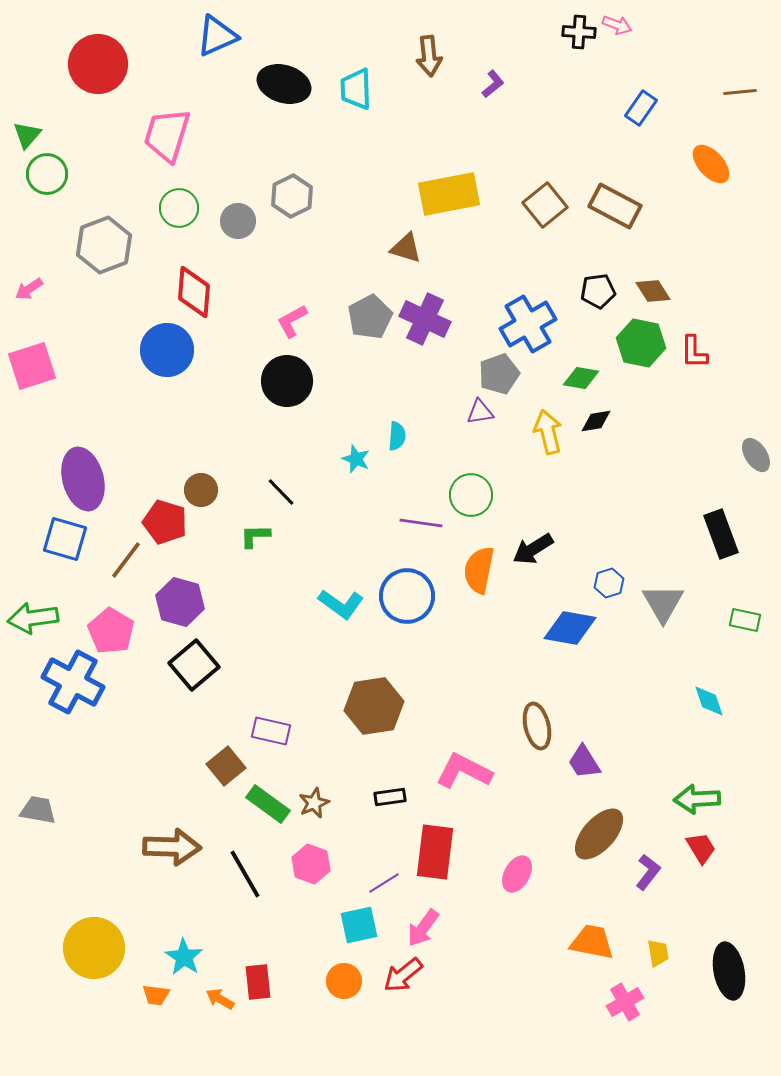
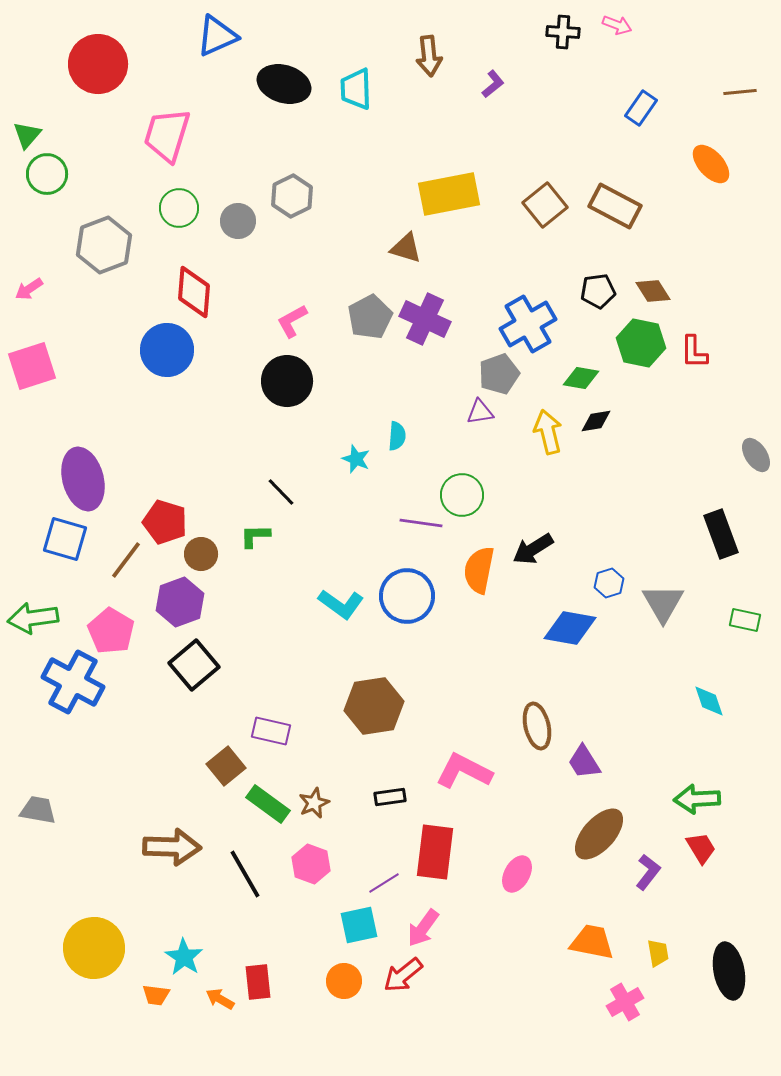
black cross at (579, 32): moved 16 px left
brown circle at (201, 490): moved 64 px down
green circle at (471, 495): moved 9 px left
purple hexagon at (180, 602): rotated 24 degrees clockwise
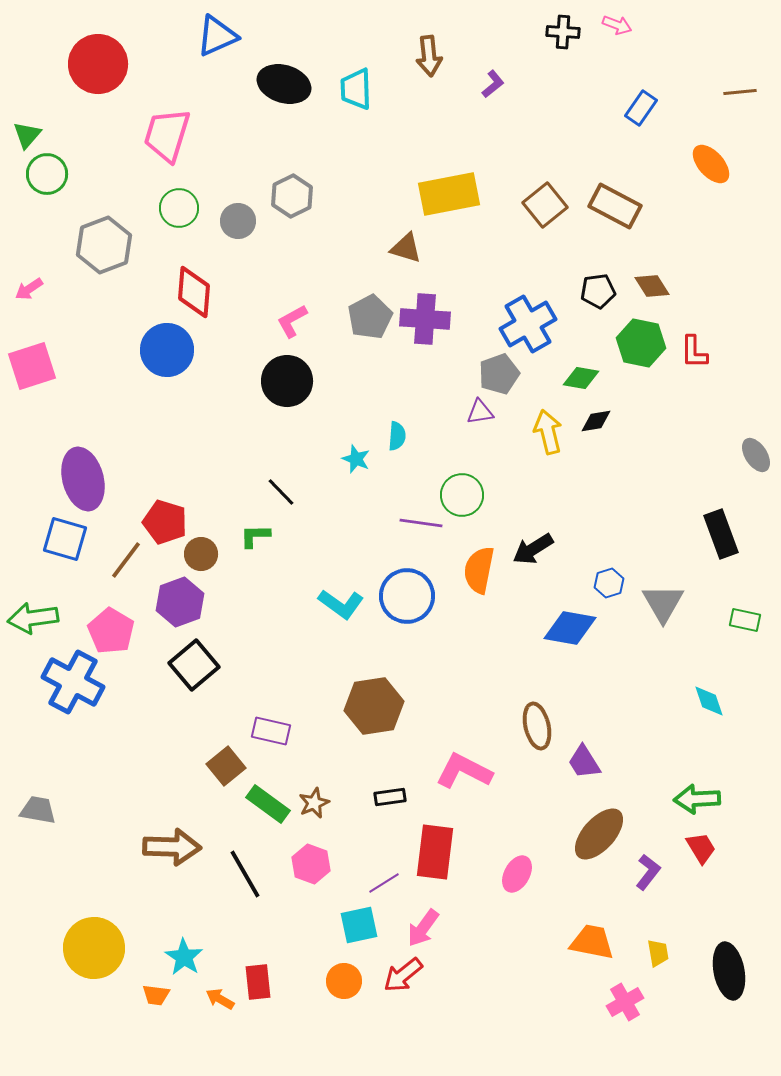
brown diamond at (653, 291): moved 1 px left, 5 px up
purple cross at (425, 319): rotated 21 degrees counterclockwise
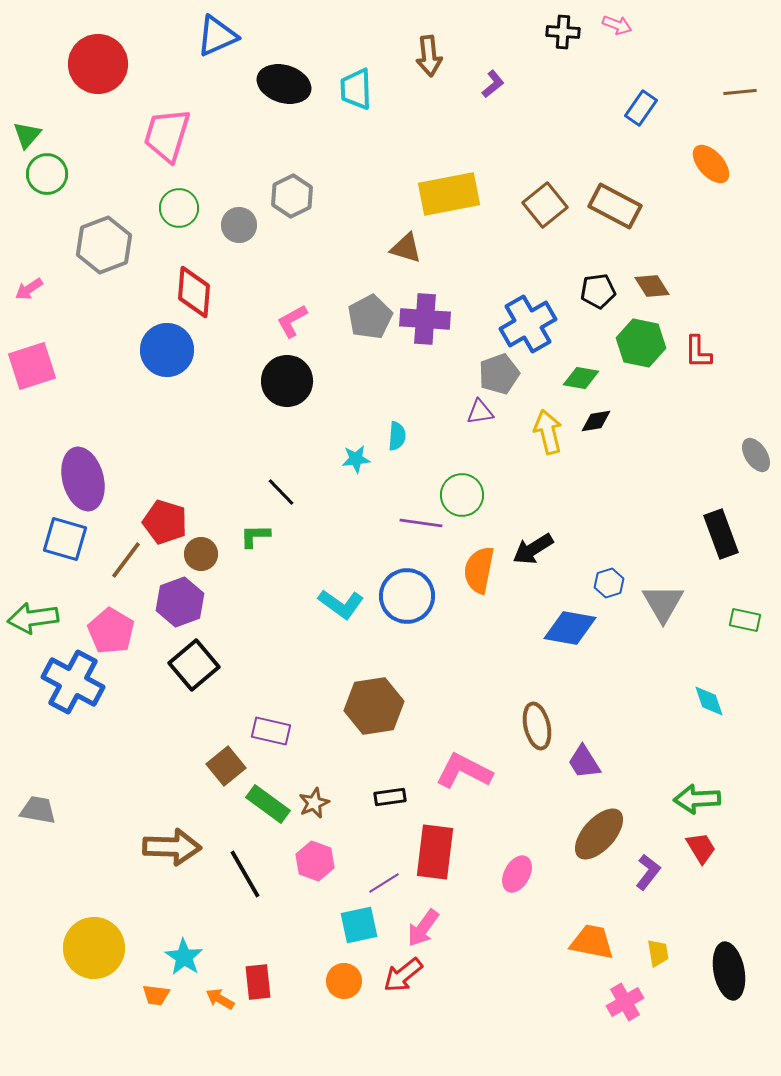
gray circle at (238, 221): moved 1 px right, 4 px down
red L-shape at (694, 352): moved 4 px right
cyan star at (356, 459): rotated 28 degrees counterclockwise
pink hexagon at (311, 864): moved 4 px right, 3 px up
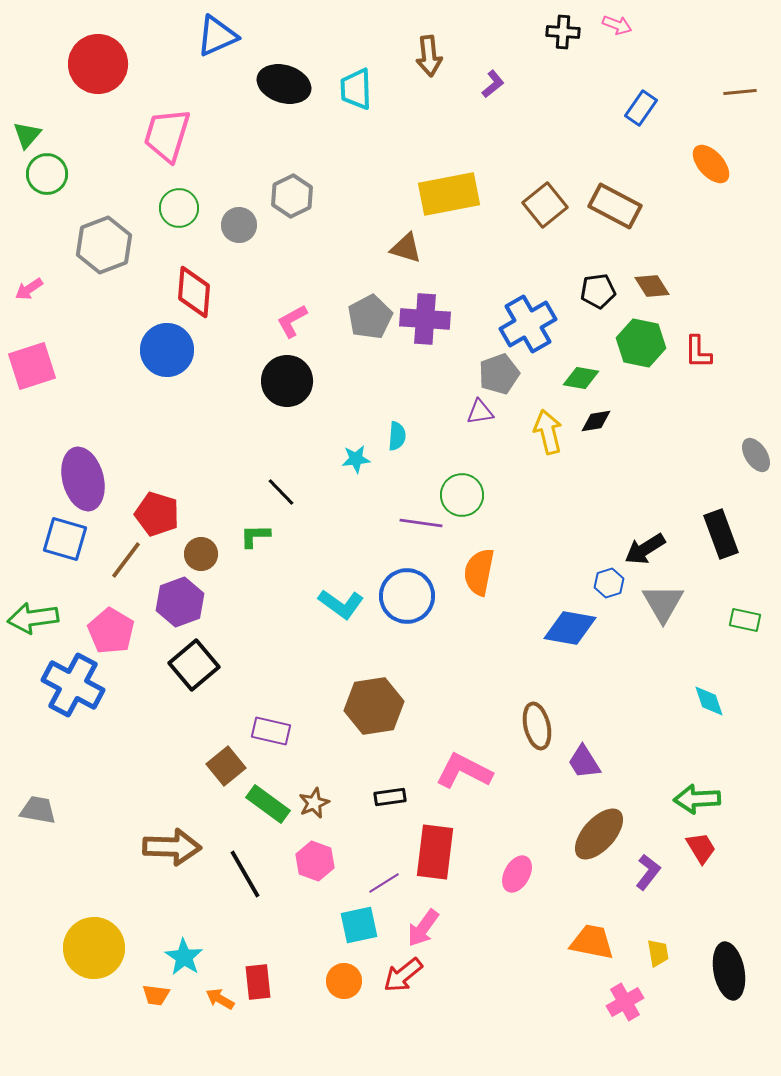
red pentagon at (165, 522): moved 8 px left, 8 px up
black arrow at (533, 549): moved 112 px right
orange semicircle at (479, 570): moved 2 px down
blue cross at (73, 682): moved 3 px down
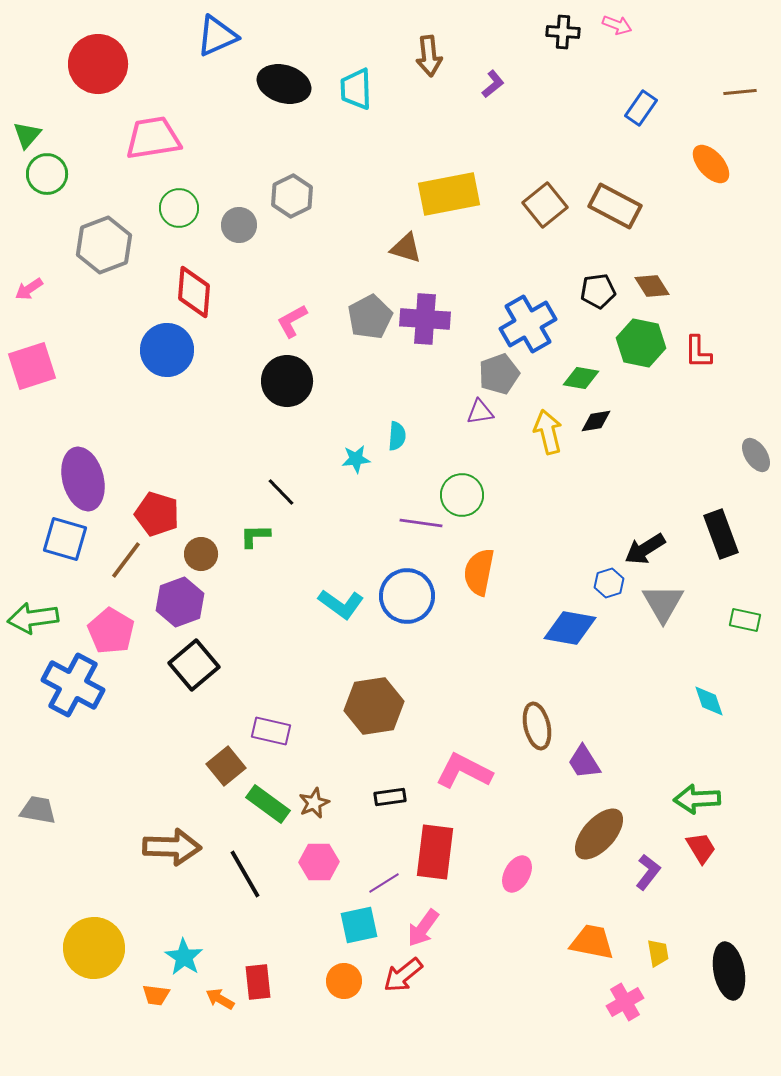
pink trapezoid at (167, 135): moved 14 px left, 3 px down; rotated 64 degrees clockwise
pink hexagon at (315, 861): moved 4 px right, 1 px down; rotated 21 degrees counterclockwise
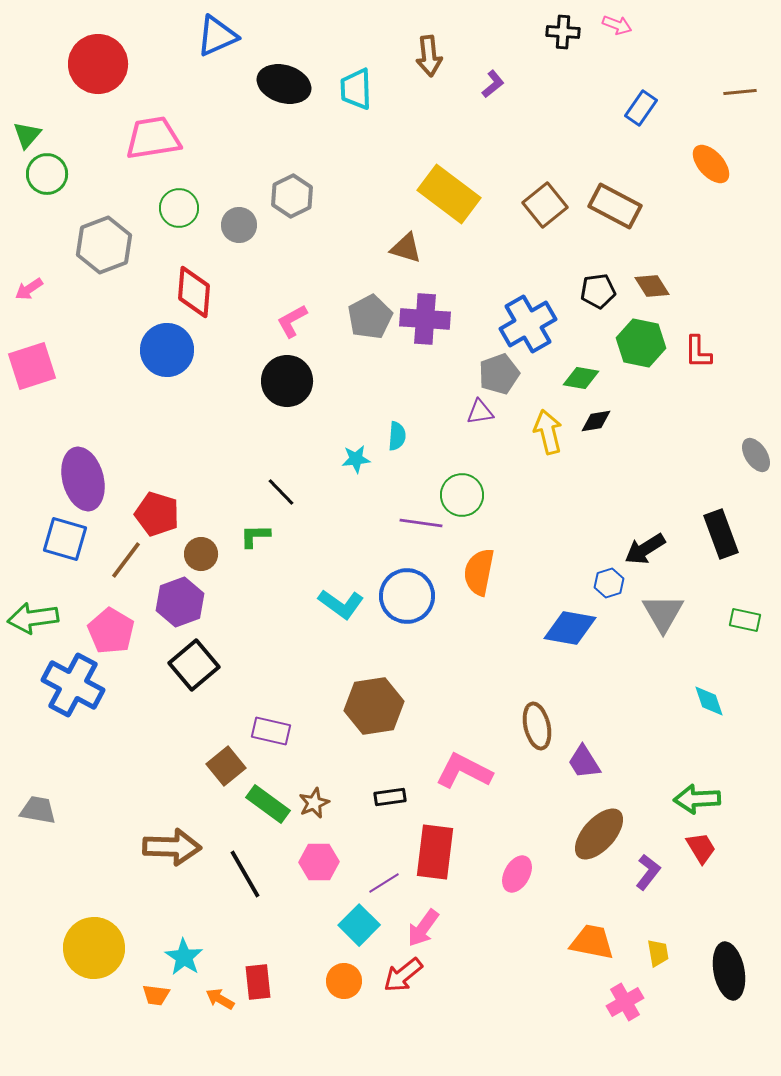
yellow rectangle at (449, 194): rotated 48 degrees clockwise
gray triangle at (663, 603): moved 10 px down
cyan square at (359, 925): rotated 33 degrees counterclockwise
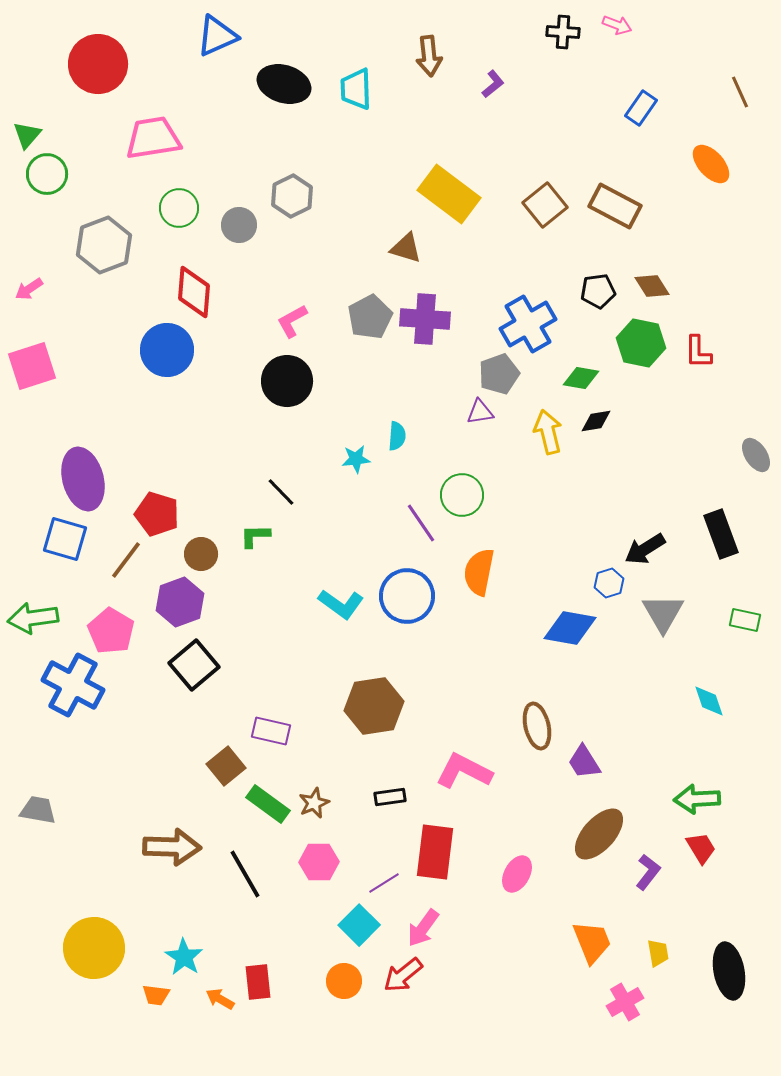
brown line at (740, 92): rotated 72 degrees clockwise
purple line at (421, 523): rotated 48 degrees clockwise
orange trapezoid at (592, 942): rotated 57 degrees clockwise
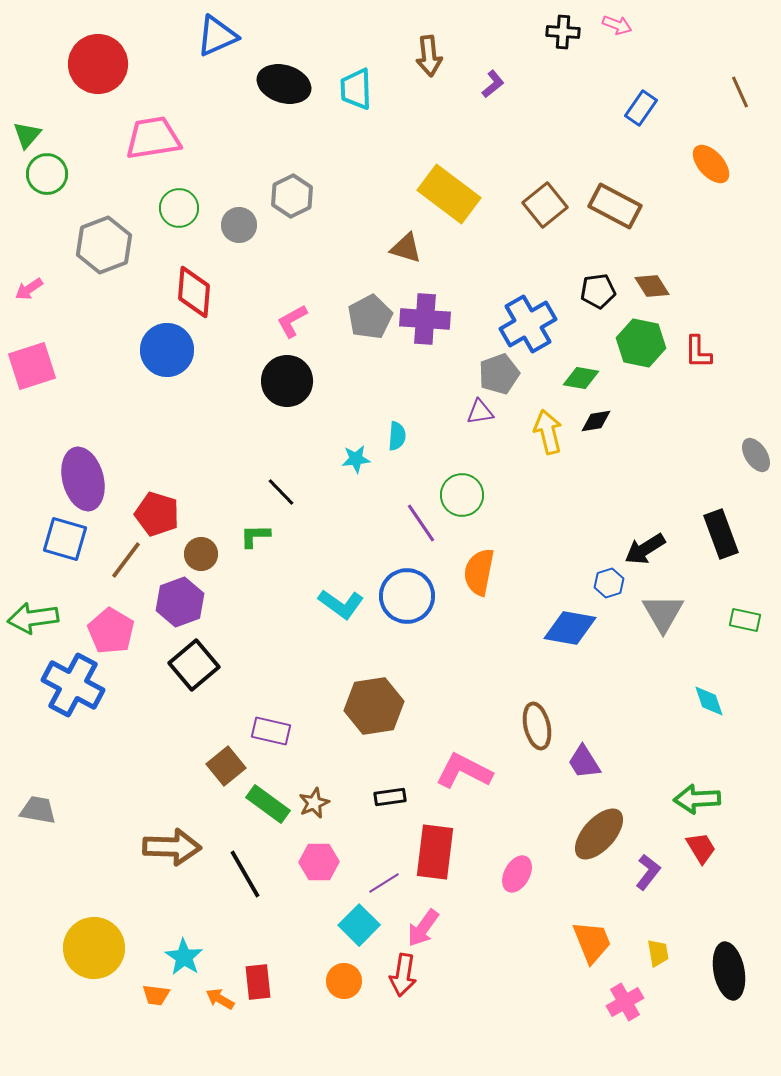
red arrow at (403, 975): rotated 42 degrees counterclockwise
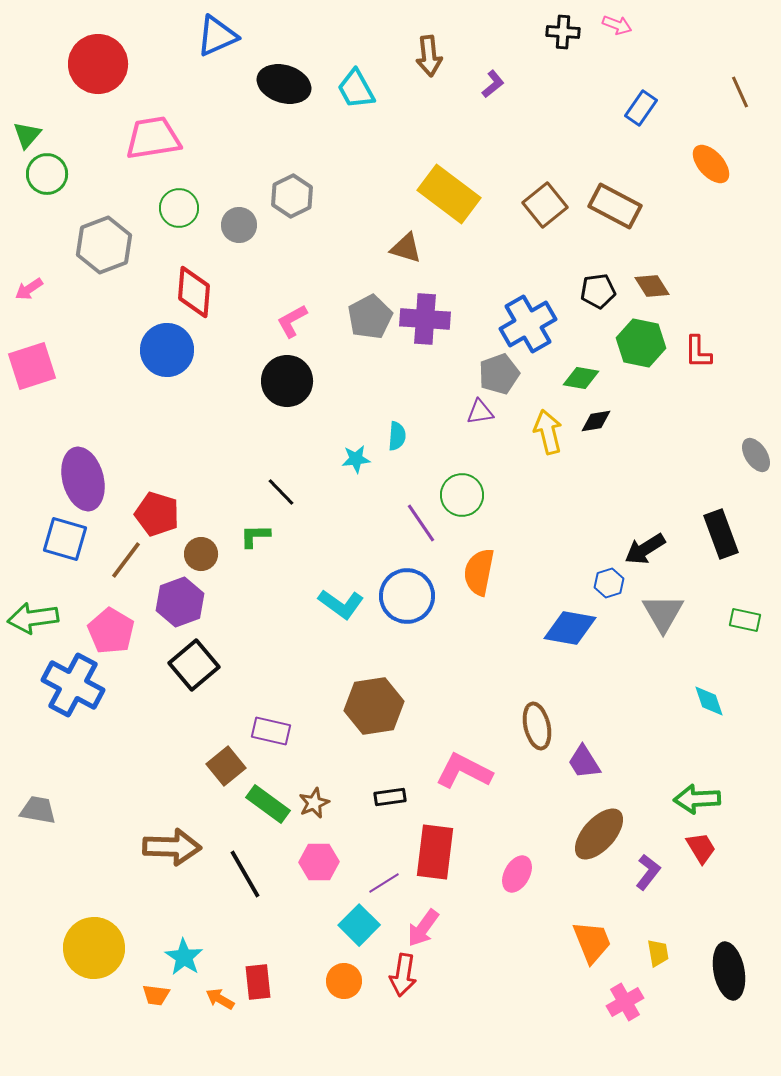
cyan trapezoid at (356, 89): rotated 27 degrees counterclockwise
